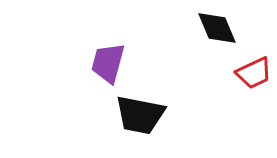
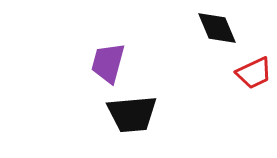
black trapezoid: moved 8 px left, 1 px up; rotated 16 degrees counterclockwise
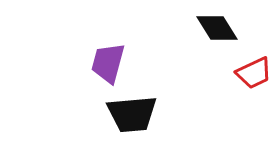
black diamond: rotated 9 degrees counterclockwise
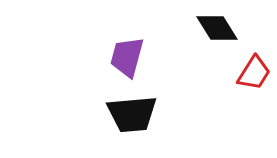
purple trapezoid: moved 19 px right, 6 px up
red trapezoid: rotated 33 degrees counterclockwise
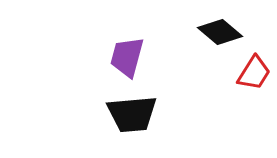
black diamond: moved 3 px right, 4 px down; rotated 18 degrees counterclockwise
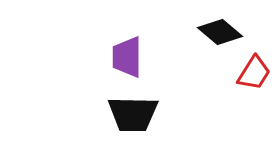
purple trapezoid: rotated 15 degrees counterclockwise
black trapezoid: moved 1 px right; rotated 6 degrees clockwise
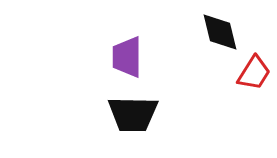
black diamond: rotated 36 degrees clockwise
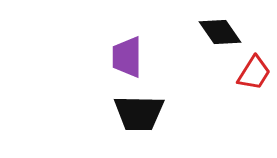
black diamond: rotated 21 degrees counterclockwise
black trapezoid: moved 6 px right, 1 px up
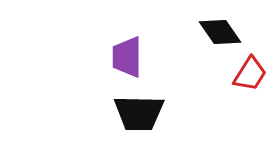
red trapezoid: moved 4 px left, 1 px down
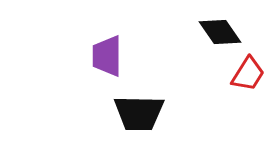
purple trapezoid: moved 20 px left, 1 px up
red trapezoid: moved 2 px left
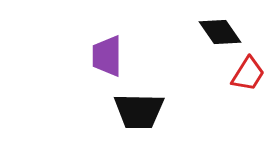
black trapezoid: moved 2 px up
